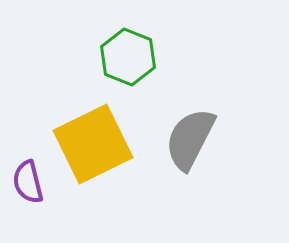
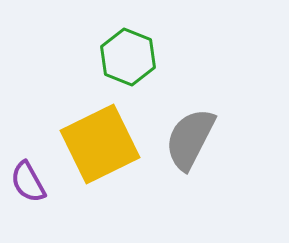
yellow square: moved 7 px right
purple semicircle: rotated 15 degrees counterclockwise
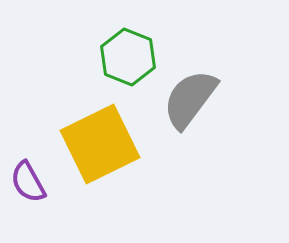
gray semicircle: moved 40 px up; rotated 10 degrees clockwise
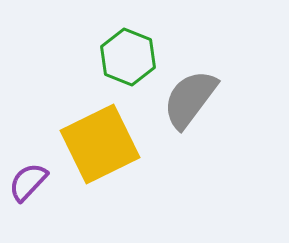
purple semicircle: rotated 72 degrees clockwise
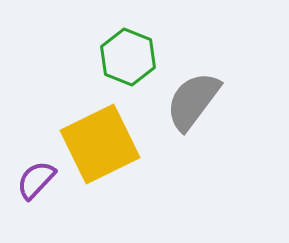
gray semicircle: moved 3 px right, 2 px down
purple semicircle: moved 8 px right, 2 px up
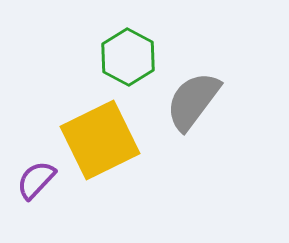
green hexagon: rotated 6 degrees clockwise
yellow square: moved 4 px up
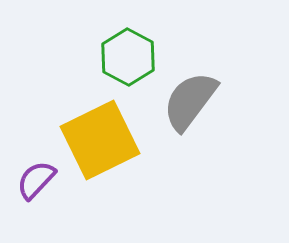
gray semicircle: moved 3 px left
